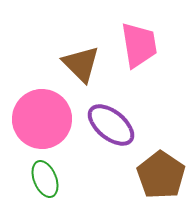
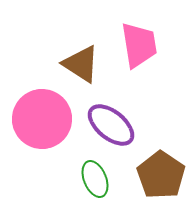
brown triangle: rotated 12 degrees counterclockwise
green ellipse: moved 50 px right
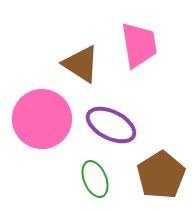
purple ellipse: rotated 12 degrees counterclockwise
brown pentagon: rotated 6 degrees clockwise
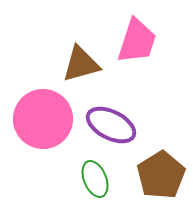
pink trapezoid: moved 2 px left, 4 px up; rotated 27 degrees clockwise
brown triangle: rotated 48 degrees counterclockwise
pink circle: moved 1 px right
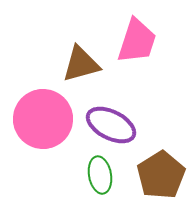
green ellipse: moved 5 px right, 4 px up; rotated 12 degrees clockwise
